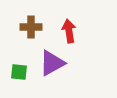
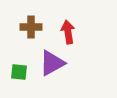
red arrow: moved 1 px left, 1 px down
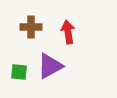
purple triangle: moved 2 px left, 3 px down
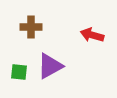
red arrow: moved 24 px right, 3 px down; rotated 65 degrees counterclockwise
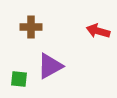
red arrow: moved 6 px right, 4 px up
green square: moved 7 px down
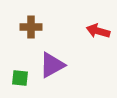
purple triangle: moved 2 px right, 1 px up
green square: moved 1 px right, 1 px up
